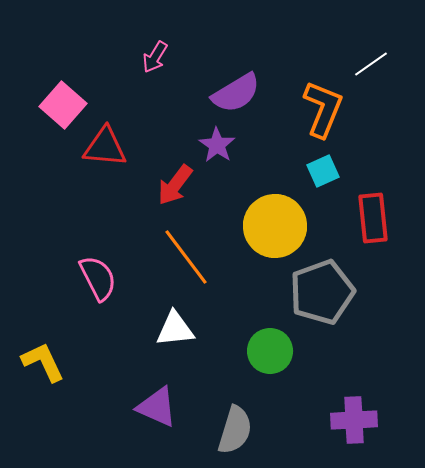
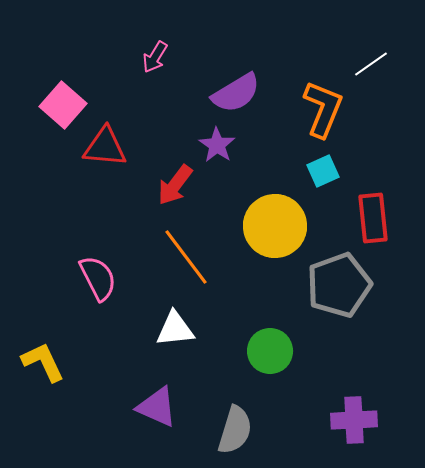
gray pentagon: moved 17 px right, 7 px up
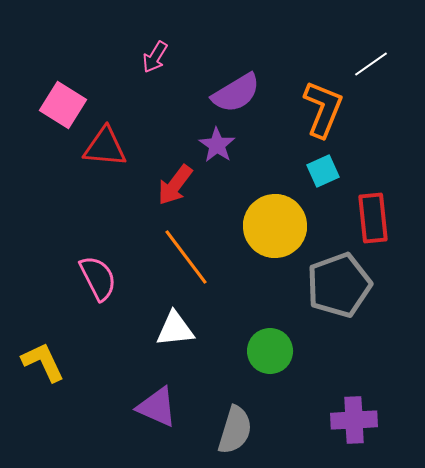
pink square: rotated 9 degrees counterclockwise
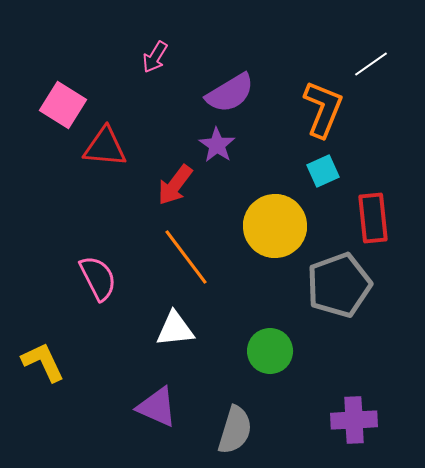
purple semicircle: moved 6 px left
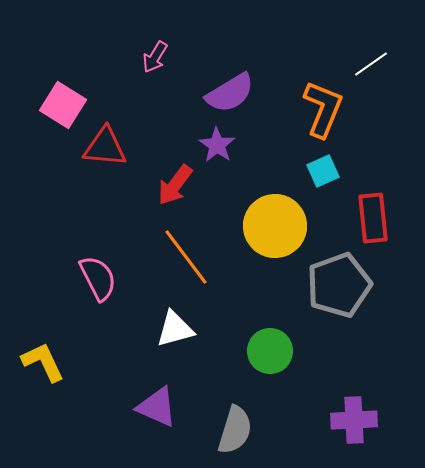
white triangle: rotated 9 degrees counterclockwise
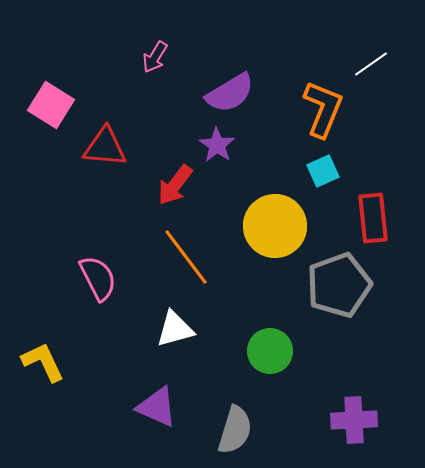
pink square: moved 12 px left
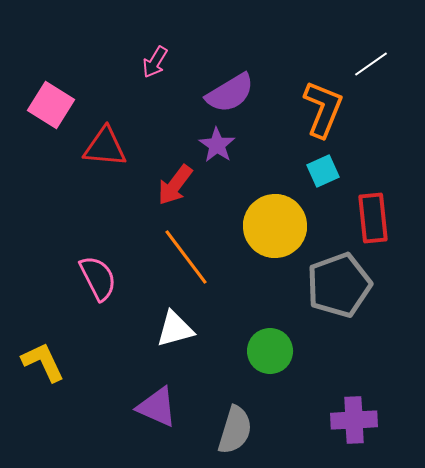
pink arrow: moved 5 px down
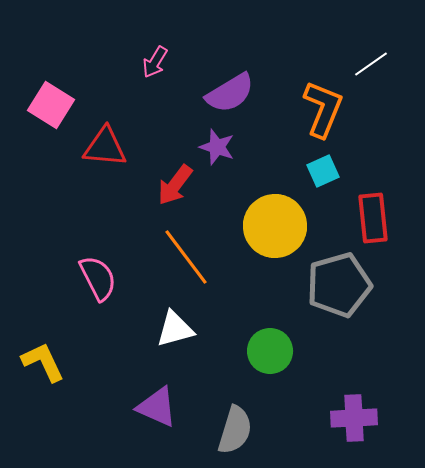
purple star: moved 2 px down; rotated 15 degrees counterclockwise
gray pentagon: rotated 4 degrees clockwise
purple cross: moved 2 px up
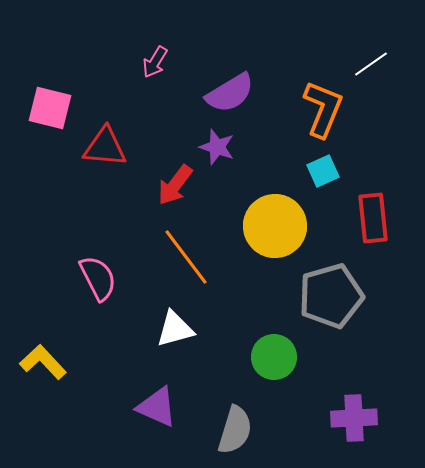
pink square: moved 1 px left, 3 px down; rotated 18 degrees counterclockwise
gray pentagon: moved 8 px left, 11 px down
green circle: moved 4 px right, 6 px down
yellow L-shape: rotated 18 degrees counterclockwise
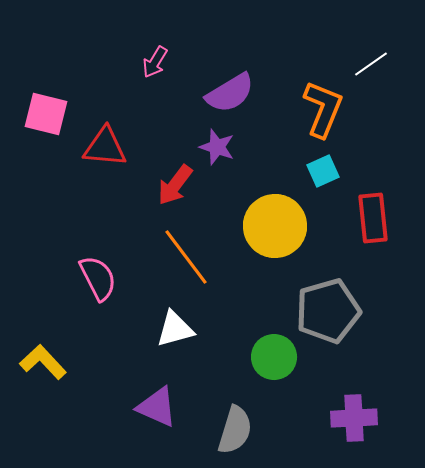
pink square: moved 4 px left, 6 px down
gray pentagon: moved 3 px left, 15 px down
